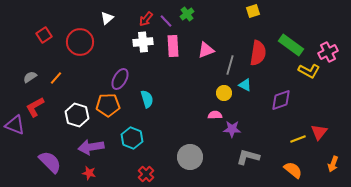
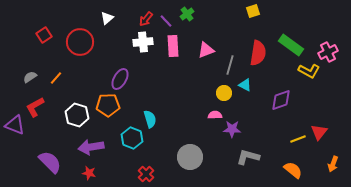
cyan semicircle: moved 3 px right, 20 px down
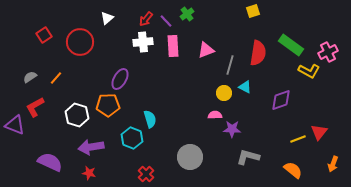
cyan triangle: moved 2 px down
purple semicircle: rotated 20 degrees counterclockwise
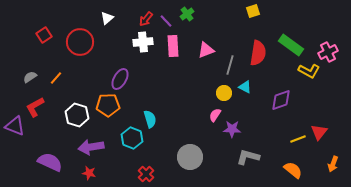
pink semicircle: rotated 56 degrees counterclockwise
purple triangle: moved 1 px down
